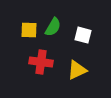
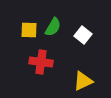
white square: rotated 24 degrees clockwise
yellow triangle: moved 6 px right, 11 px down
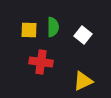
green semicircle: rotated 30 degrees counterclockwise
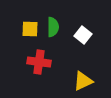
yellow square: moved 1 px right, 1 px up
red cross: moved 2 px left
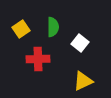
yellow square: moved 9 px left; rotated 36 degrees counterclockwise
white square: moved 3 px left, 8 px down
red cross: moved 1 px left, 3 px up; rotated 10 degrees counterclockwise
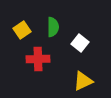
yellow square: moved 1 px right, 1 px down
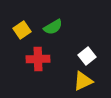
green semicircle: rotated 60 degrees clockwise
white square: moved 7 px right, 13 px down; rotated 12 degrees clockwise
